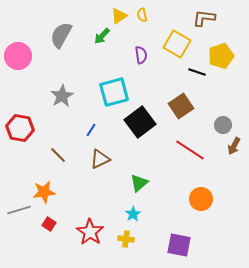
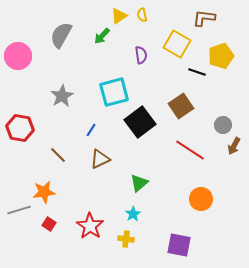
red star: moved 6 px up
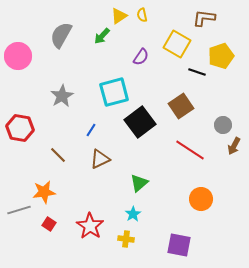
purple semicircle: moved 2 px down; rotated 42 degrees clockwise
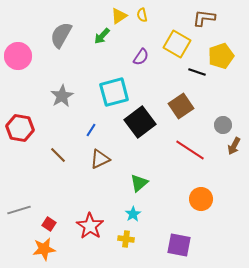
orange star: moved 57 px down
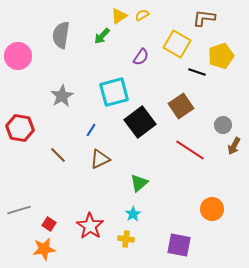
yellow semicircle: rotated 72 degrees clockwise
gray semicircle: rotated 20 degrees counterclockwise
orange circle: moved 11 px right, 10 px down
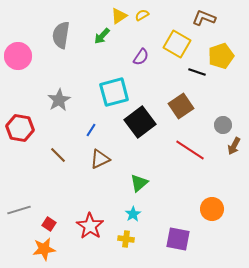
brown L-shape: rotated 15 degrees clockwise
gray star: moved 3 px left, 4 px down
purple square: moved 1 px left, 6 px up
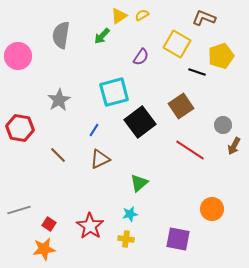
blue line: moved 3 px right
cyan star: moved 3 px left; rotated 21 degrees clockwise
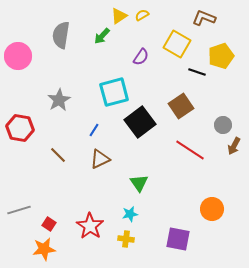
green triangle: rotated 24 degrees counterclockwise
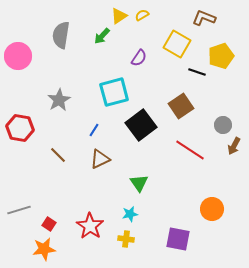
purple semicircle: moved 2 px left, 1 px down
black square: moved 1 px right, 3 px down
